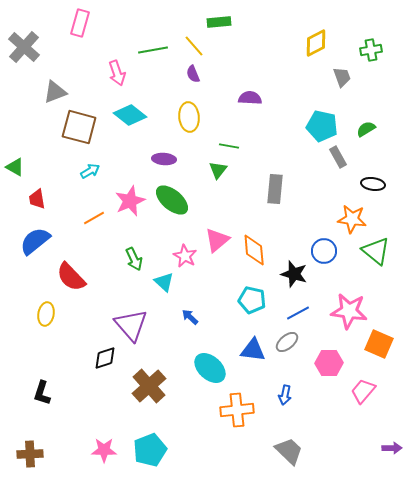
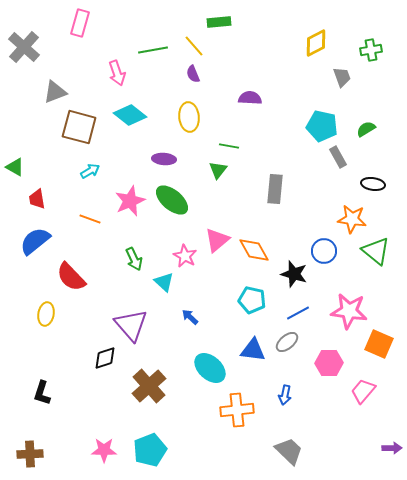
orange line at (94, 218): moved 4 px left, 1 px down; rotated 50 degrees clockwise
orange diamond at (254, 250): rotated 24 degrees counterclockwise
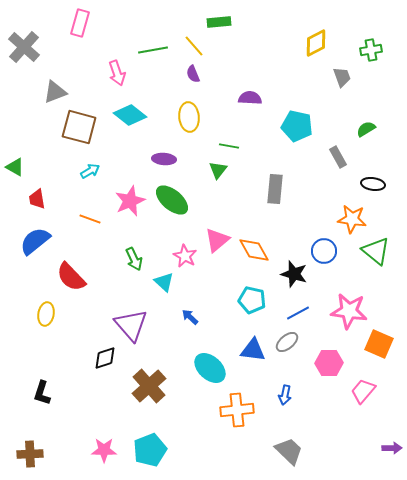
cyan pentagon at (322, 126): moved 25 px left
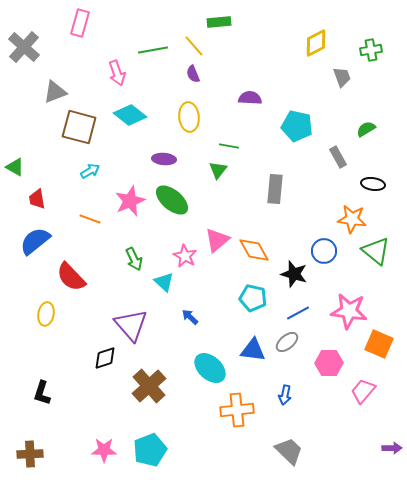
cyan pentagon at (252, 300): moved 1 px right, 2 px up
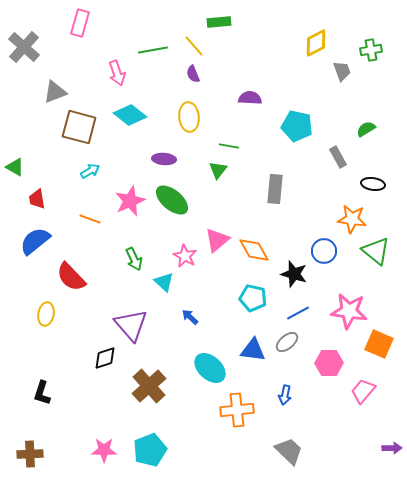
gray trapezoid at (342, 77): moved 6 px up
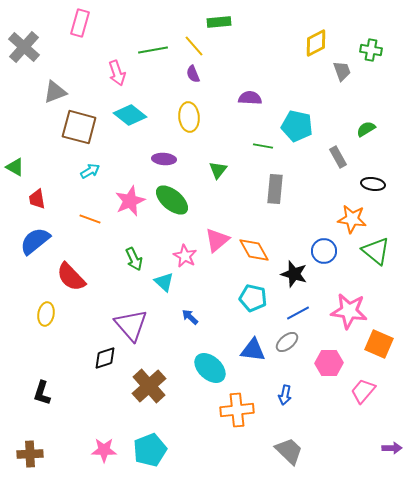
green cross at (371, 50): rotated 20 degrees clockwise
green line at (229, 146): moved 34 px right
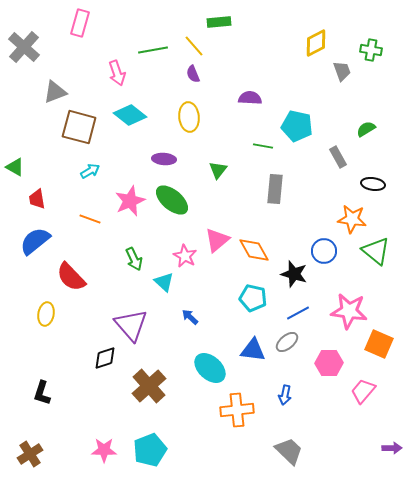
brown cross at (30, 454): rotated 30 degrees counterclockwise
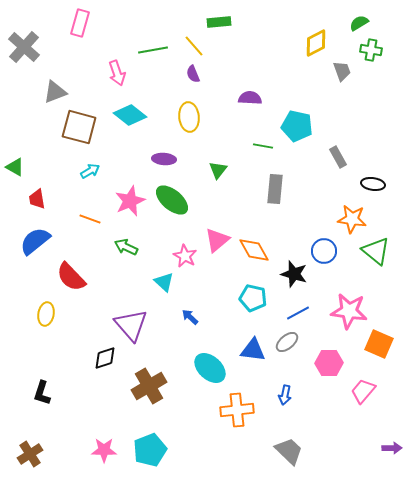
green semicircle at (366, 129): moved 7 px left, 106 px up
green arrow at (134, 259): moved 8 px left, 12 px up; rotated 140 degrees clockwise
brown cross at (149, 386): rotated 12 degrees clockwise
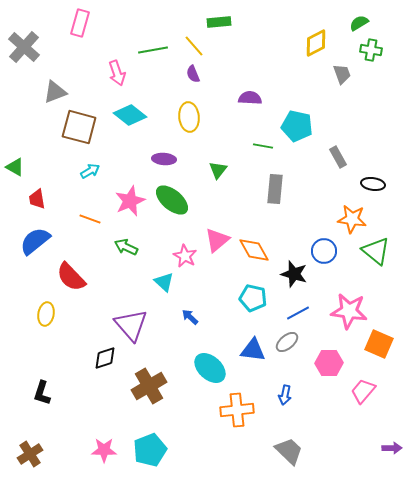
gray trapezoid at (342, 71): moved 3 px down
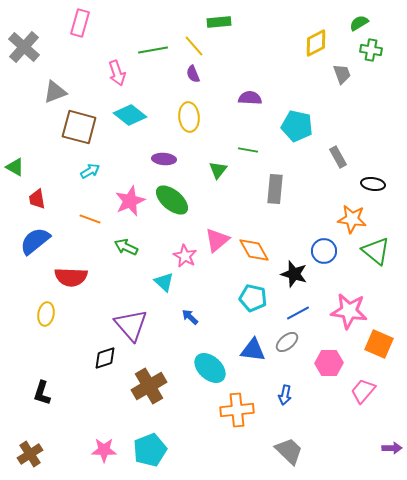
green line at (263, 146): moved 15 px left, 4 px down
red semicircle at (71, 277): rotated 44 degrees counterclockwise
